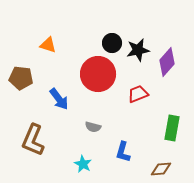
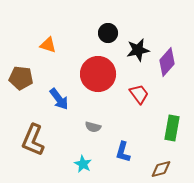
black circle: moved 4 px left, 10 px up
red trapezoid: moved 1 px right; rotated 75 degrees clockwise
brown diamond: rotated 10 degrees counterclockwise
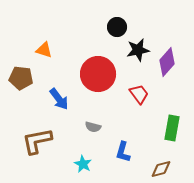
black circle: moved 9 px right, 6 px up
orange triangle: moved 4 px left, 5 px down
brown L-shape: moved 4 px right, 1 px down; rotated 56 degrees clockwise
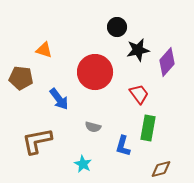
red circle: moved 3 px left, 2 px up
green rectangle: moved 24 px left
blue L-shape: moved 6 px up
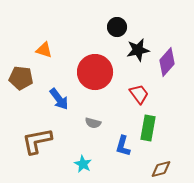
gray semicircle: moved 4 px up
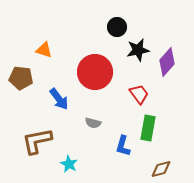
cyan star: moved 14 px left
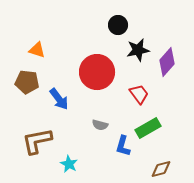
black circle: moved 1 px right, 2 px up
orange triangle: moved 7 px left
red circle: moved 2 px right
brown pentagon: moved 6 px right, 4 px down
gray semicircle: moved 7 px right, 2 px down
green rectangle: rotated 50 degrees clockwise
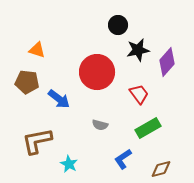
blue arrow: rotated 15 degrees counterclockwise
blue L-shape: moved 13 px down; rotated 40 degrees clockwise
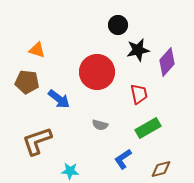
red trapezoid: rotated 25 degrees clockwise
brown L-shape: rotated 8 degrees counterclockwise
cyan star: moved 1 px right, 7 px down; rotated 24 degrees counterclockwise
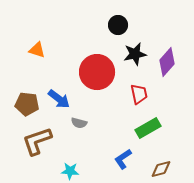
black star: moved 3 px left, 4 px down
brown pentagon: moved 22 px down
gray semicircle: moved 21 px left, 2 px up
